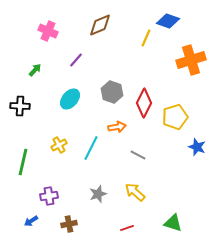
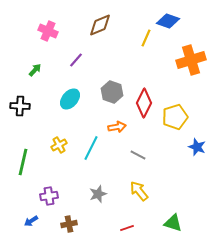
yellow arrow: moved 4 px right, 1 px up; rotated 10 degrees clockwise
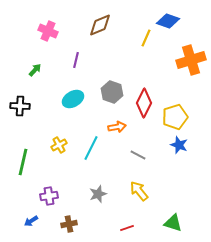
purple line: rotated 28 degrees counterclockwise
cyan ellipse: moved 3 px right; rotated 20 degrees clockwise
blue star: moved 18 px left, 2 px up
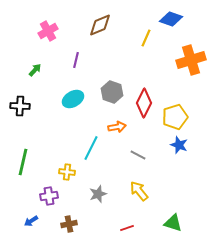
blue diamond: moved 3 px right, 2 px up
pink cross: rotated 36 degrees clockwise
yellow cross: moved 8 px right, 27 px down; rotated 35 degrees clockwise
